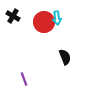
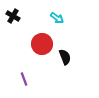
cyan arrow: rotated 48 degrees counterclockwise
red circle: moved 2 px left, 22 px down
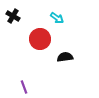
red circle: moved 2 px left, 5 px up
black semicircle: rotated 77 degrees counterclockwise
purple line: moved 8 px down
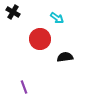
black cross: moved 4 px up
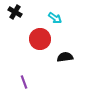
black cross: moved 2 px right
cyan arrow: moved 2 px left
purple line: moved 5 px up
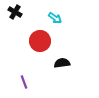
red circle: moved 2 px down
black semicircle: moved 3 px left, 6 px down
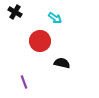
black semicircle: rotated 21 degrees clockwise
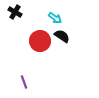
black semicircle: moved 27 px up; rotated 21 degrees clockwise
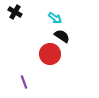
red circle: moved 10 px right, 13 px down
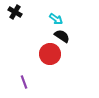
cyan arrow: moved 1 px right, 1 px down
